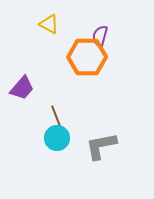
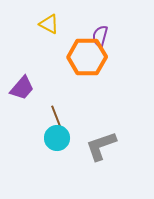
gray L-shape: rotated 8 degrees counterclockwise
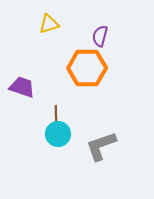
yellow triangle: rotated 45 degrees counterclockwise
orange hexagon: moved 11 px down
purple trapezoid: moved 1 px up; rotated 112 degrees counterclockwise
brown line: rotated 20 degrees clockwise
cyan circle: moved 1 px right, 4 px up
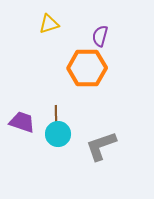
purple trapezoid: moved 35 px down
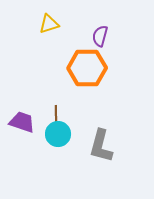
gray L-shape: rotated 56 degrees counterclockwise
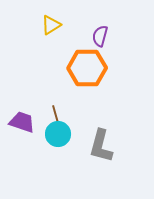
yellow triangle: moved 2 px right, 1 px down; rotated 15 degrees counterclockwise
brown line: rotated 15 degrees counterclockwise
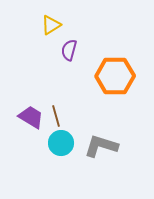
purple semicircle: moved 31 px left, 14 px down
orange hexagon: moved 28 px right, 8 px down
purple trapezoid: moved 9 px right, 5 px up; rotated 12 degrees clockwise
cyan circle: moved 3 px right, 9 px down
gray L-shape: rotated 92 degrees clockwise
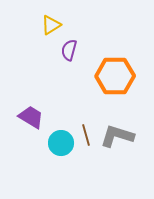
brown line: moved 30 px right, 19 px down
gray L-shape: moved 16 px right, 10 px up
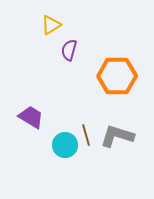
orange hexagon: moved 2 px right
cyan circle: moved 4 px right, 2 px down
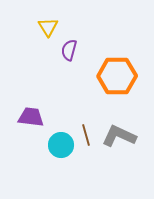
yellow triangle: moved 3 px left, 2 px down; rotated 30 degrees counterclockwise
purple trapezoid: rotated 24 degrees counterclockwise
gray L-shape: moved 2 px right; rotated 8 degrees clockwise
cyan circle: moved 4 px left
